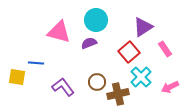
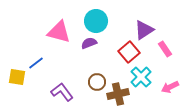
cyan circle: moved 1 px down
purple triangle: moved 1 px right, 3 px down
blue line: rotated 42 degrees counterclockwise
purple L-shape: moved 1 px left, 5 px down
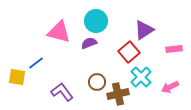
pink rectangle: moved 9 px right; rotated 63 degrees counterclockwise
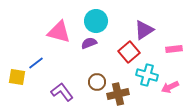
cyan cross: moved 6 px right, 2 px up; rotated 30 degrees counterclockwise
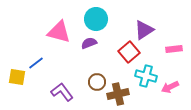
cyan circle: moved 2 px up
cyan cross: moved 1 px left, 1 px down
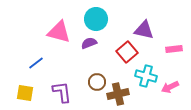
purple triangle: rotated 45 degrees clockwise
red square: moved 2 px left
yellow square: moved 8 px right, 16 px down
purple L-shape: rotated 30 degrees clockwise
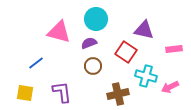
red square: moved 1 px left; rotated 15 degrees counterclockwise
brown circle: moved 4 px left, 16 px up
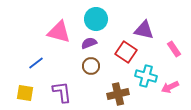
pink rectangle: rotated 63 degrees clockwise
brown circle: moved 2 px left
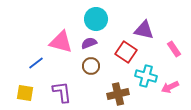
pink triangle: moved 2 px right, 10 px down
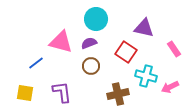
purple triangle: moved 2 px up
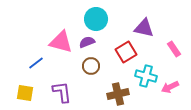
purple semicircle: moved 2 px left, 1 px up
red square: rotated 25 degrees clockwise
